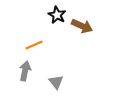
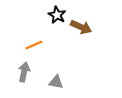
brown arrow: moved 1 px left, 1 px down
gray arrow: moved 1 px left, 1 px down
gray triangle: rotated 42 degrees counterclockwise
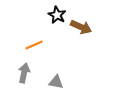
gray arrow: moved 1 px down
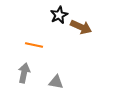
black star: moved 2 px right; rotated 18 degrees clockwise
orange line: rotated 36 degrees clockwise
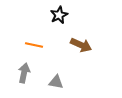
brown arrow: moved 18 px down
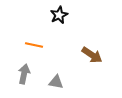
brown arrow: moved 11 px right, 10 px down; rotated 10 degrees clockwise
gray arrow: moved 1 px down
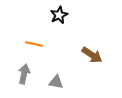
orange line: moved 1 px up
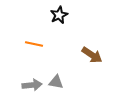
gray arrow: moved 8 px right, 11 px down; rotated 72 degrees clockwise
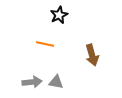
orange line: moved 11 px right
brown arrow: rotated 40 degrees clockwise
gray arrow: moved 3 px up
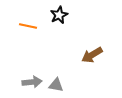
orange line: moved 17 px left, 18 px up
brown arrow: rotated 75 degrees clockwise
gray triangle: moved 3 px down
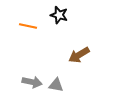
black star: rotated 30 degrees counterclockwise
brown arrow: moved 13 px left
gray arrow: rotated 18 degrees clockwise
